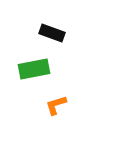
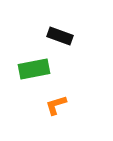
black rectangle: moved 8 px right, 3 px down
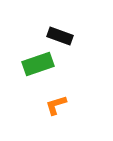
green rectangle: moved 4 px right, 5 px up; rotated 8 degrees counterclockwise
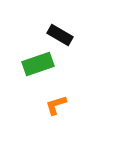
black rectangle: moved 1 px up; rotated 10 degrees clockwise
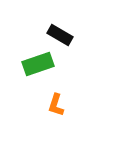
orange L-shape: rotated 55 degrees counterclockwise
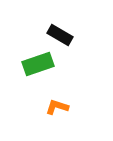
orange L-shape: moved 1 px right, 2 px down; rotated 90 degrees clockwise
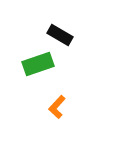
orange L-shape: rotated 65 degrees counterclockwise
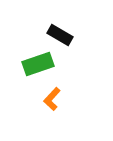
orange L-shape: moved 5 px left, 8 px up
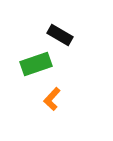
green rectangle: moved 2 px left
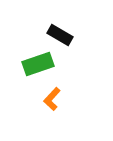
green rectangle: moved 2 px right
